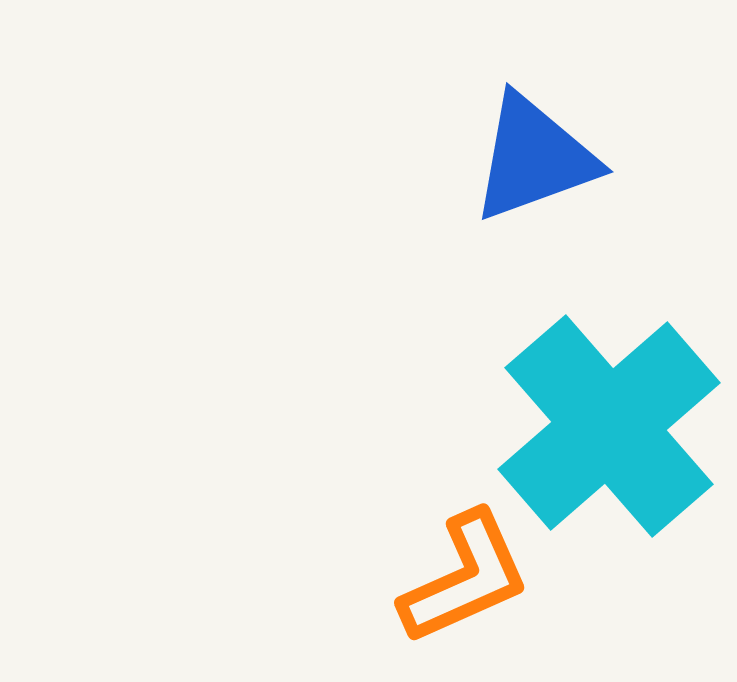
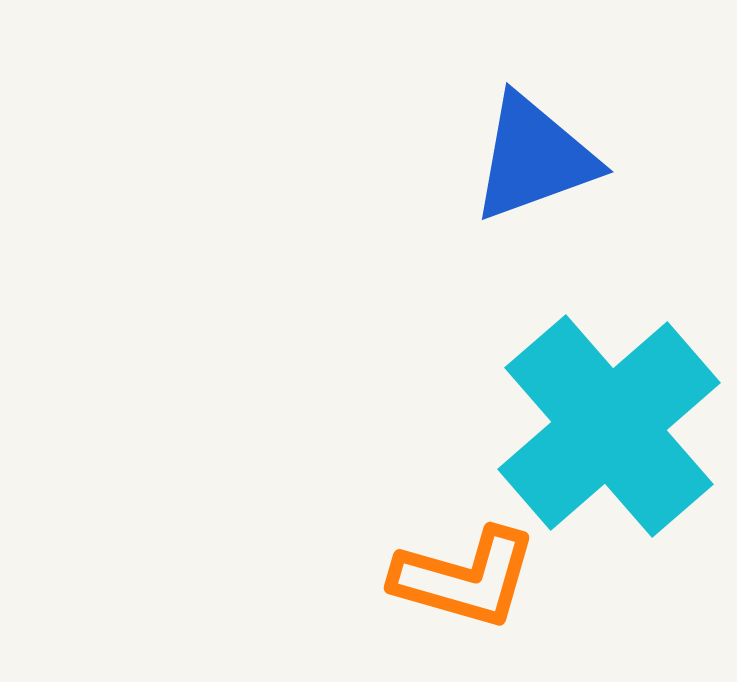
orange L-shape: rotated 40 degrees clockwise
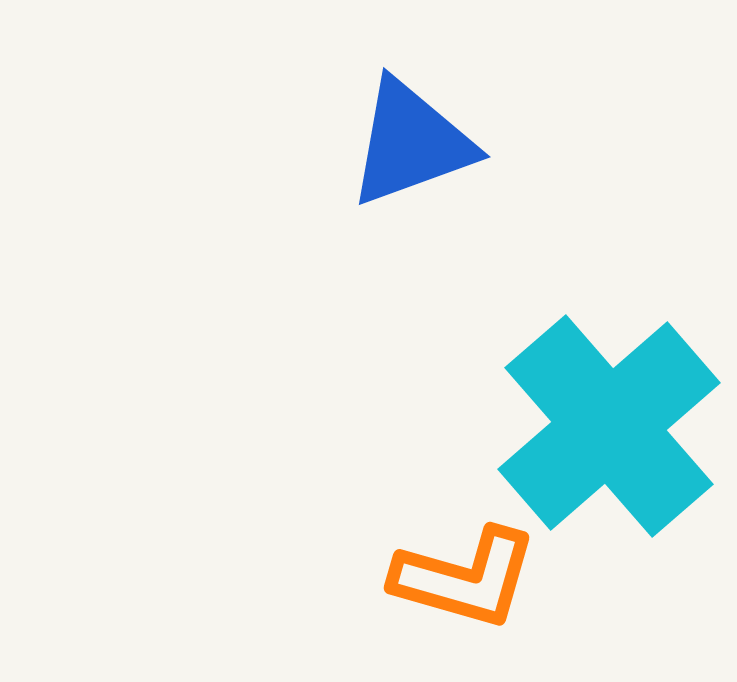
blue triangle: moved 123 px left, 15 px up
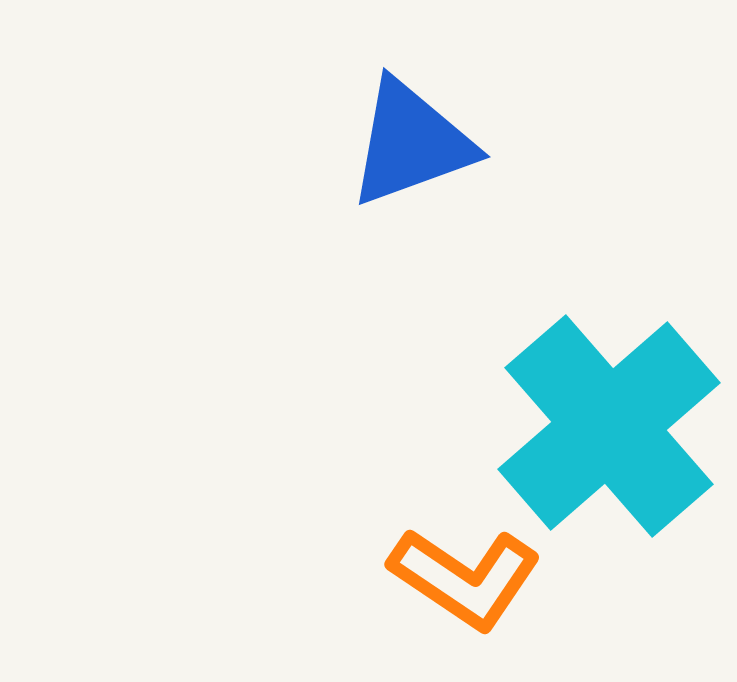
orange L-shape: rotated 18 degrees clockwise
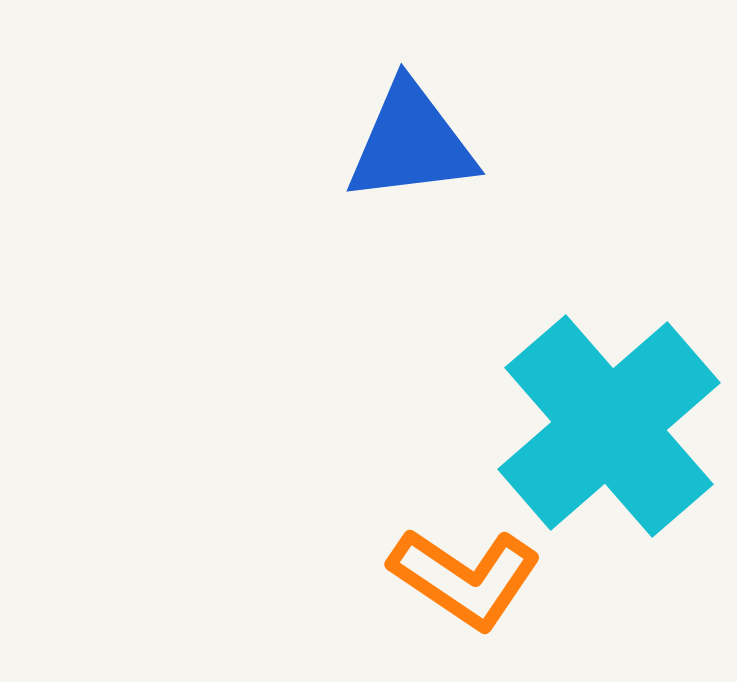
blue triangle: rotated 13 degrees clockwise
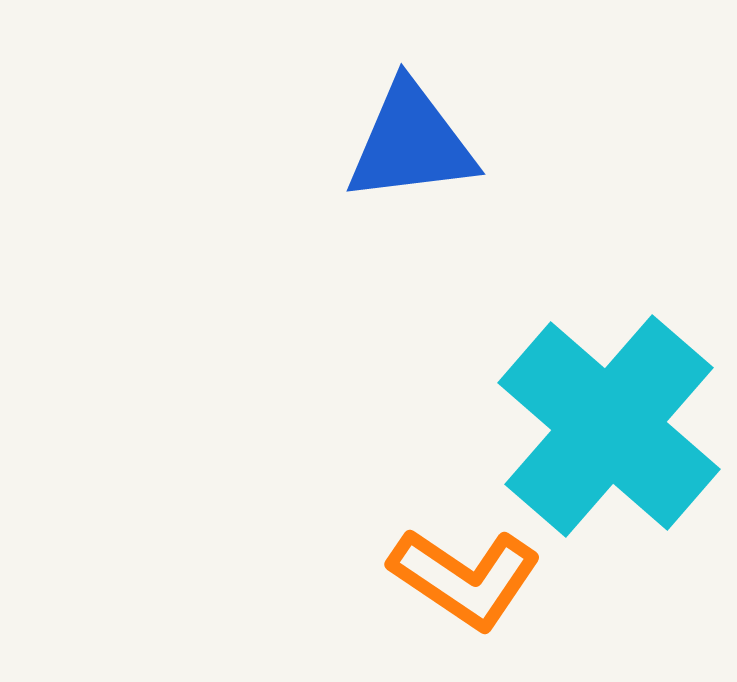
cyan cross: rotated 8 degrees counterclockwise
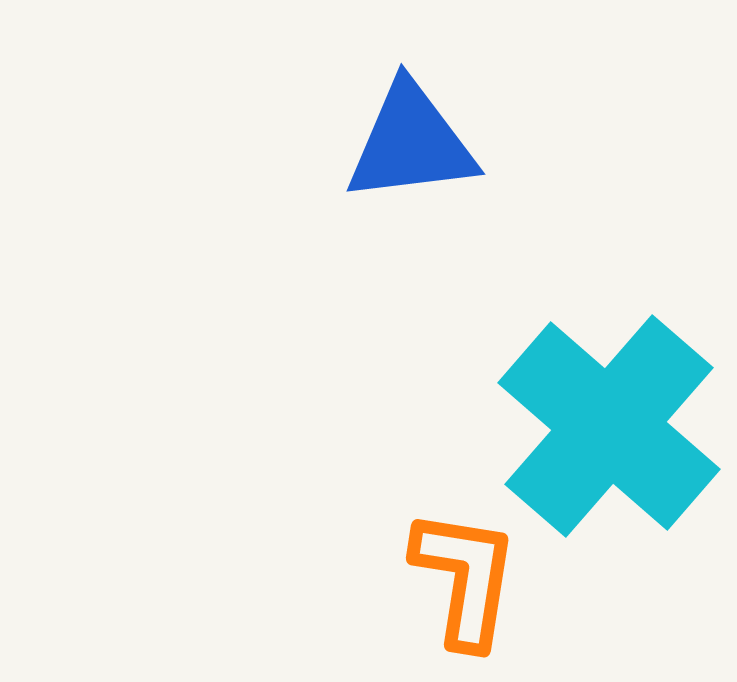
orange L-shape: rotated 115 degrees counterclockwise
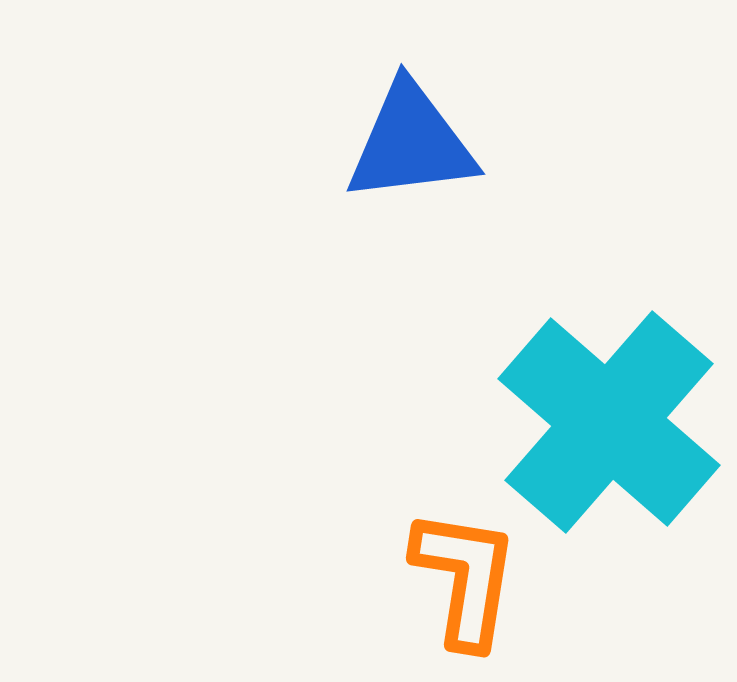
cyan cross: moved 4 px up
